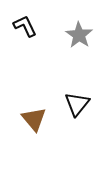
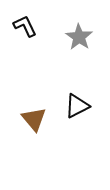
gray star: moved 2 px down
black triangle: moved 2 px down; rotated 24 degrees clockwise
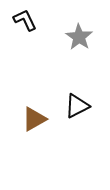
black L-shape: moved 6 px up
brown triangle: rotated 40 degrees clockwise
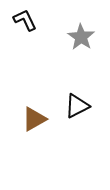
gray star: moved 2 px right
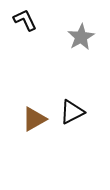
gray star: rotated 8 degrees clockwise
black triangle: moved 5 px left, 6 px down
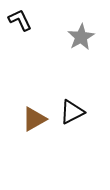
black L-shape: moved 5 px left
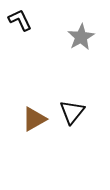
black triangle: rotated 24 degrees counterclockwise
